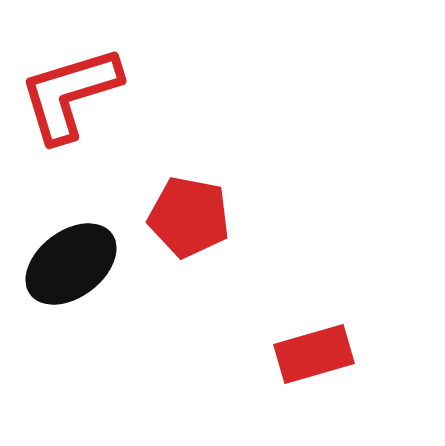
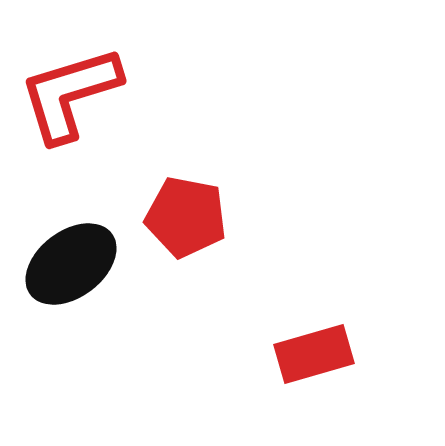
red pentagon: moved 3 px left
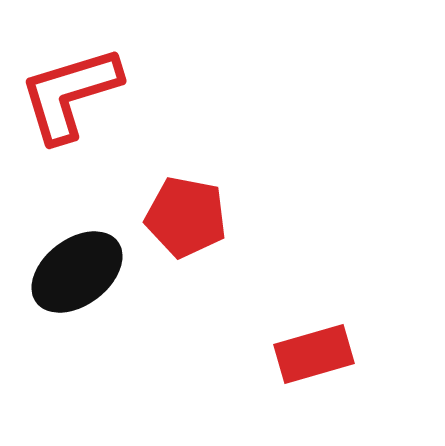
black ellipse: moved 6 px right, 8 px down
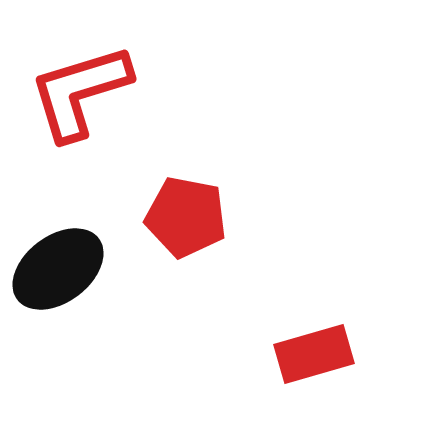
red L-shape: moved 10 px right, 2 px up
black ellipse: moved 19 px left, 3 px up
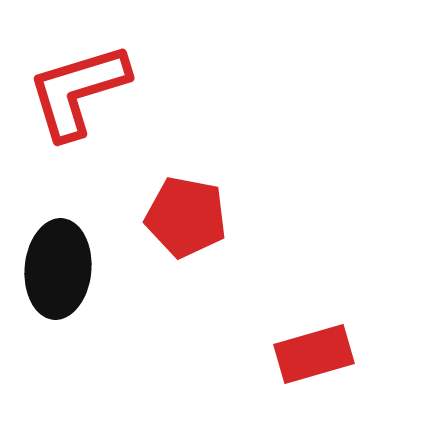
red L-shape: moved 2 px left, 1 px up
black ellipse: rotated 48 degrees counterclockwise
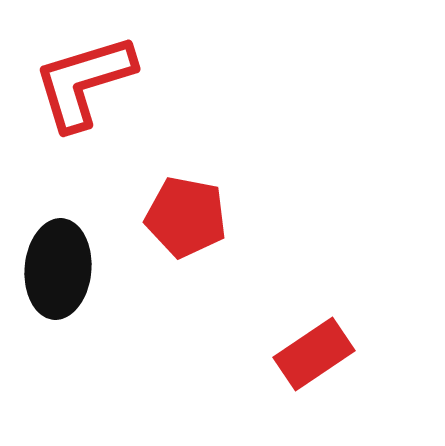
red L-shape: moved 6 px right, 9 px up
red rectangle: rotated 18 degrees counterclockwise
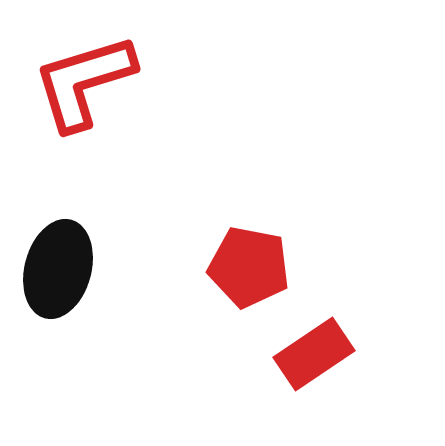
red pentagon: moved 63 px right, 50 px down
black ellipse: rotated 10 degrees clockwise
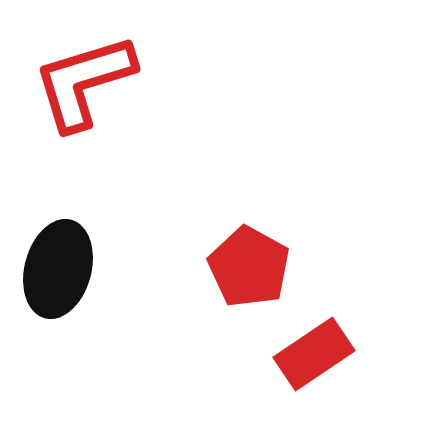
red pentagon: rotated 18 degrees clockwise
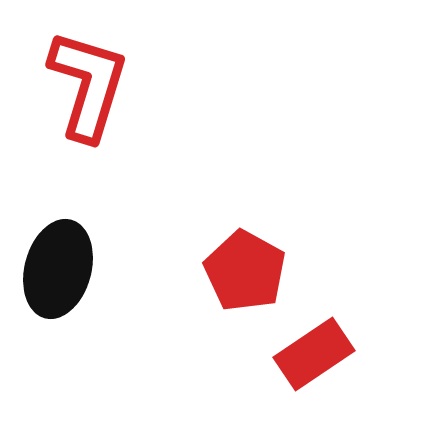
red L-shape: moved 4 px right, 3 px down; rotated 124 degrees clockwise
red pentagon: moved 4 px left, 4 px down
